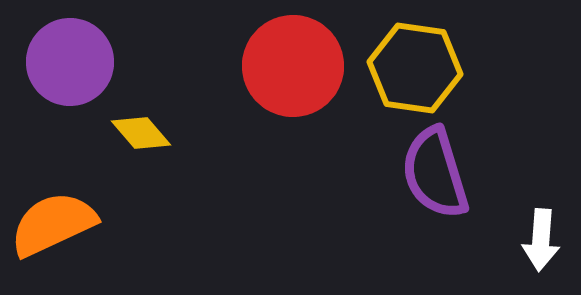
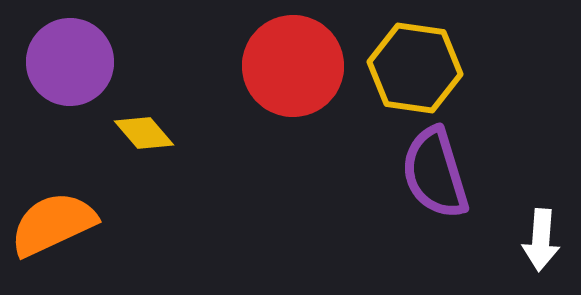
yellow diamond: moved 3 px right
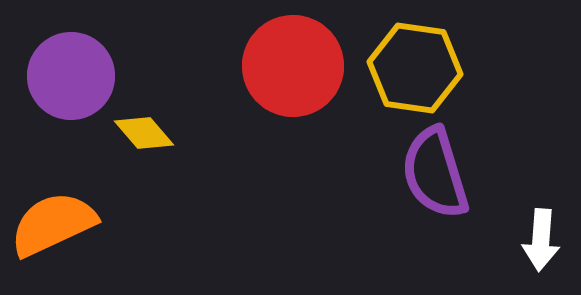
purple circle: moved 1 px right, 14 px down
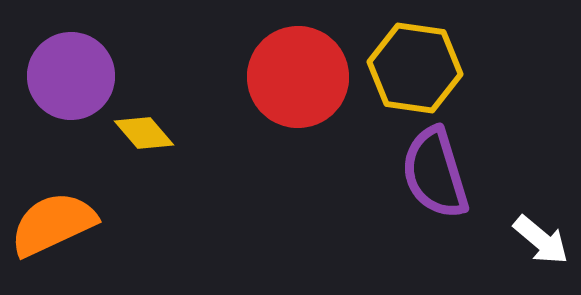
red circle: moved 5 px right, 11 px down
white arrow: rotated 54 degrees counterclockwise
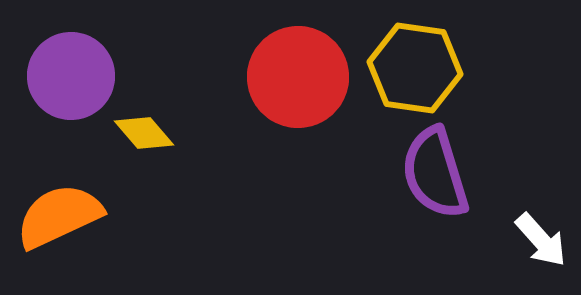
orange semicircle: moved 6 px right, 8 px up
white arrow: rotated 8 degrees clockwise
